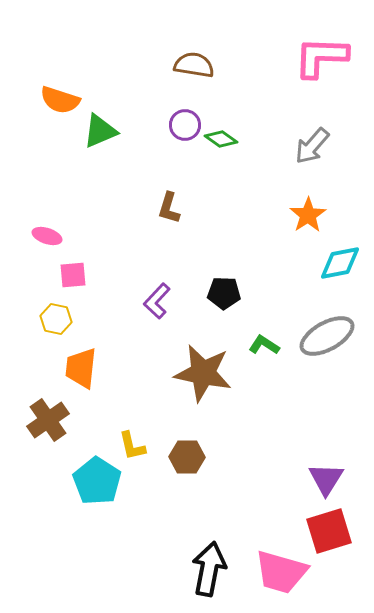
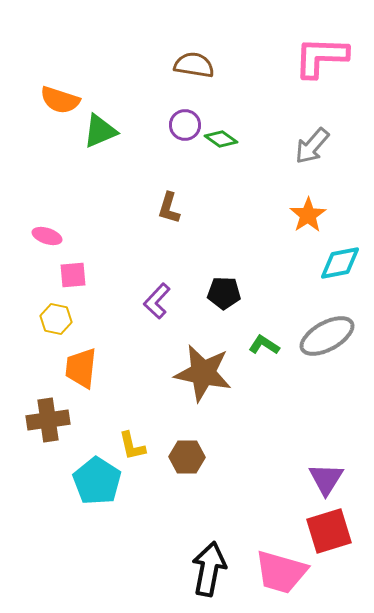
brown cross: rotated 27 degrees clockwise
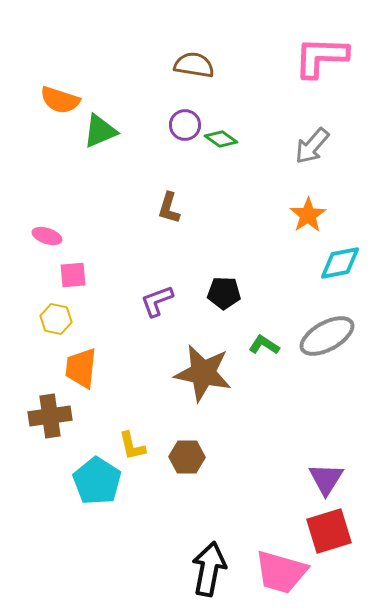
purple L-shape: rotated 27 degrees clockwise
brown cross: moved 2 px right, 4 px up
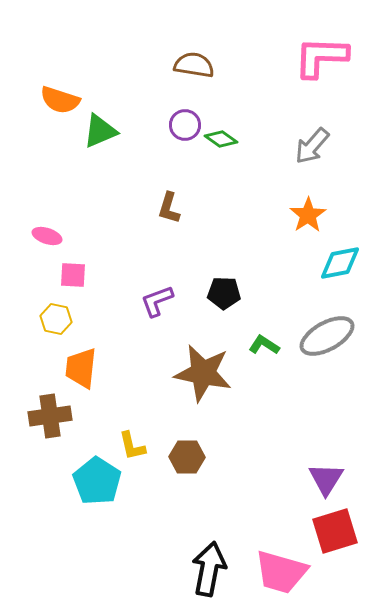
pink square: rotated 8 degrees clockwise
red square: moved 6 px right
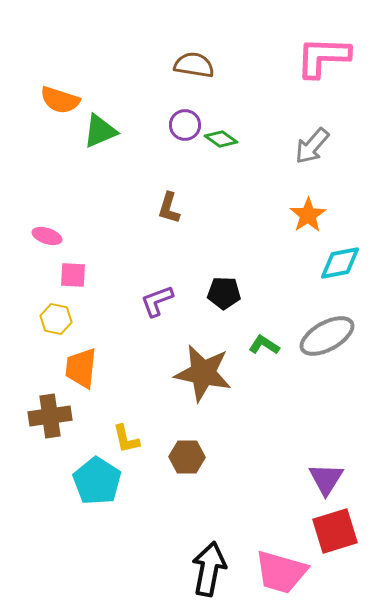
pink L-shape: moved 2 px right
yellow L-shape: moved 6 px left, 7 px up
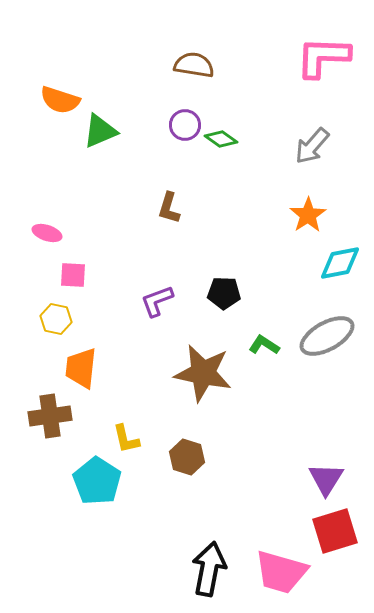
pink ellipse: moved 3 px up
brown hexagon: rotated 16 degrees clockwise
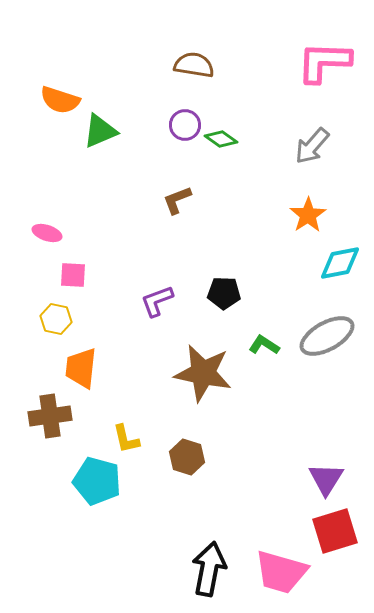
pink L-shape: moved 1 px right, 5 px down
brown L-shape: moved 8 px right, 8 px up; rotated 52 degrees clockwise
cyan pentagon: rotated 18 degrees counterclockwise
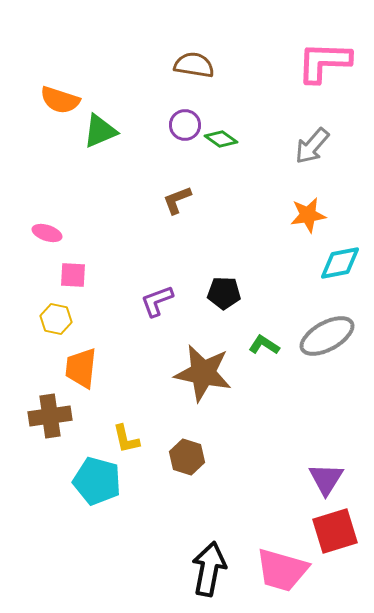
orange star: rotated 24 degrees clockwise
pink trapezoid: moved 1 px right, 2 px up
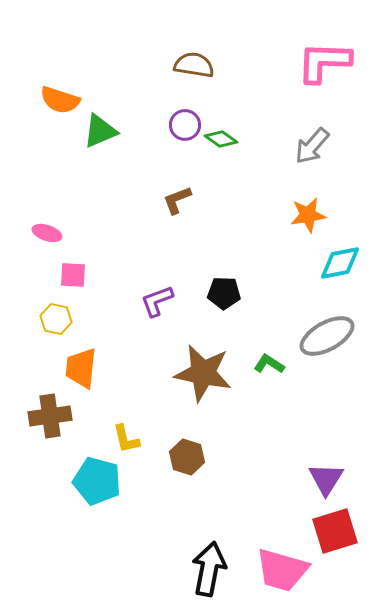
green L-shape: moved 5 px right, 19 px down
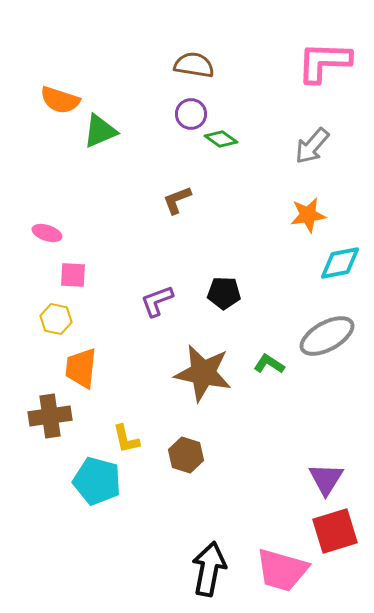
purple circle: moved 6 px right, 11 px up
brown hexagon: moved 1 px left, 2 px up
